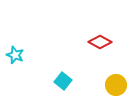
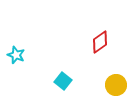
red diamond: rotated 65 degrees counterclockwise
cyan star: moved 1 px right
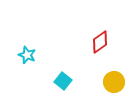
cyan star: moved 11 px right
yellow circle: moved 2 px left, 3 px up
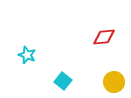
red diamond: moved 4 px right, 5 px up; rotated 30 degrees clockwise
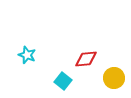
red diamond: moved 18 px left, 22 px down
yellow circle: moved 4 px up
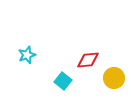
cyan star: rotated 30 degrees clockwise
red diamond: moved 2 px right, 1 px down
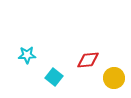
cyan star: rotated 18 degrees clockwise
cyan square: moved 9 px left, 4 px up
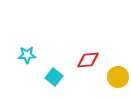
yellow circle: moved 4 px right, 1 px up
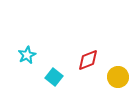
cyan star: rotated 24 degrees counterclockwise
red diamond: rotated 15 degrees counterclockwise
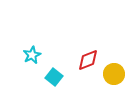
cyan star: moved 5 px right
yellow circle: moved 4 px left, 3 px up
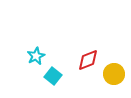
cyan star: moved 4 px right, 1 px down
cyan square: moved 1 px left, 1 px up
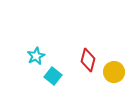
red diamond: rotated 55 degrees counterclockwise
yellow circle: moved 2 px up
